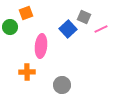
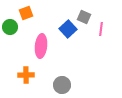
pink line: rotated 56 degrees counterclockwise
orange cross: moved 1 px left, 3 px down
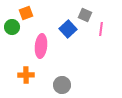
gray square: moved 1 px right, 2 px up
green circle: moved 2 px right
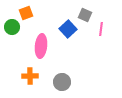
orange cross: moved 4 px right, 1 px down
gray circle: moved 3 px up
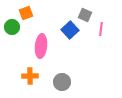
blue square: moved 2 px right, 1 px down
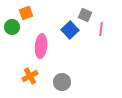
orange cross: rotated 28 degrees counterclockwise
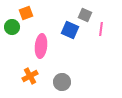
blue square: rotated 24 degrees counterclockwise
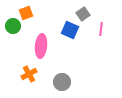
gray square: moved 2 px left, 1 px up; rotated 32 degrees clockwise
green circle: moved 1 px right, 1 px up
orange cross: moved 1 px left, 2 px up
